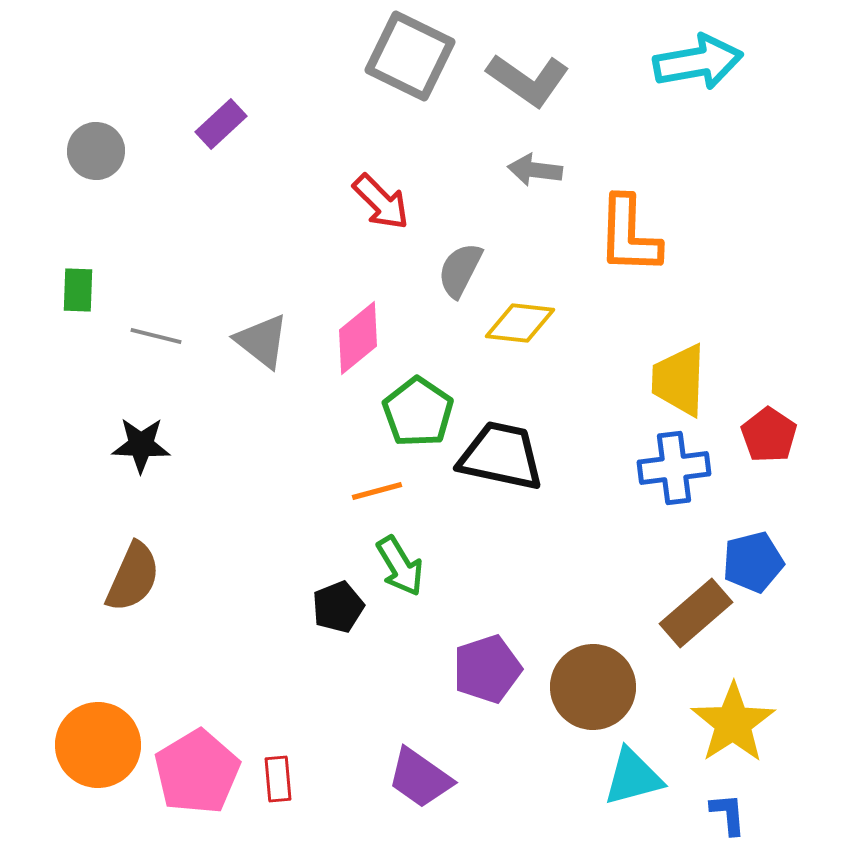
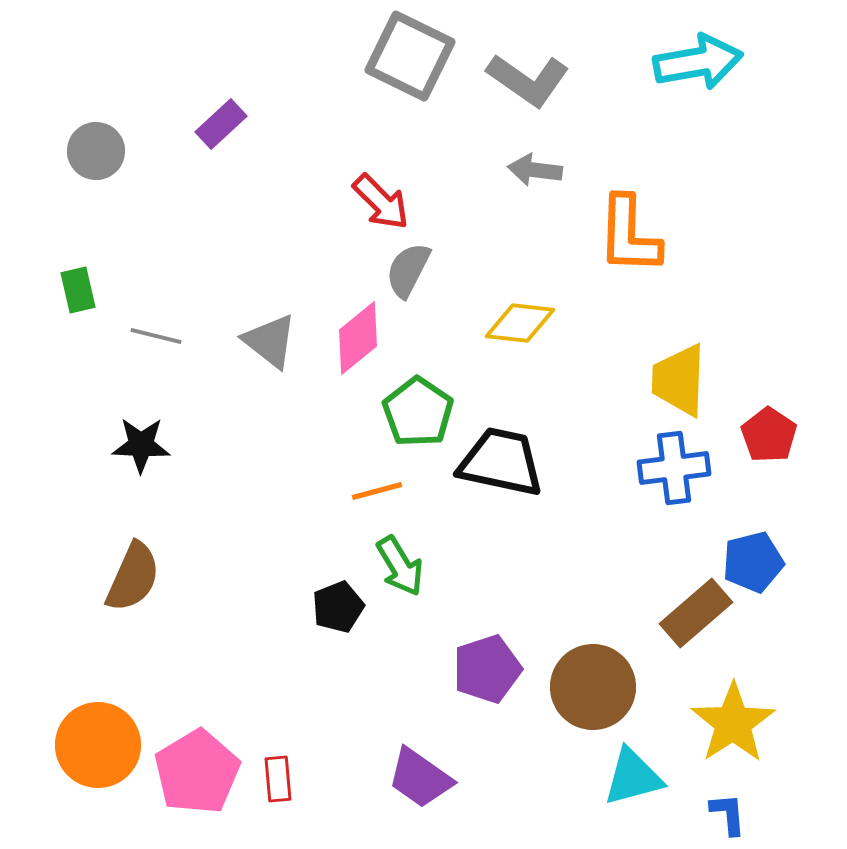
gray semicircle: moved 52 px left
green rectangle: rotated 15 degrees counterclockwise
gray triangle: moved 8 px right
black trapezoid: moved 6 px down
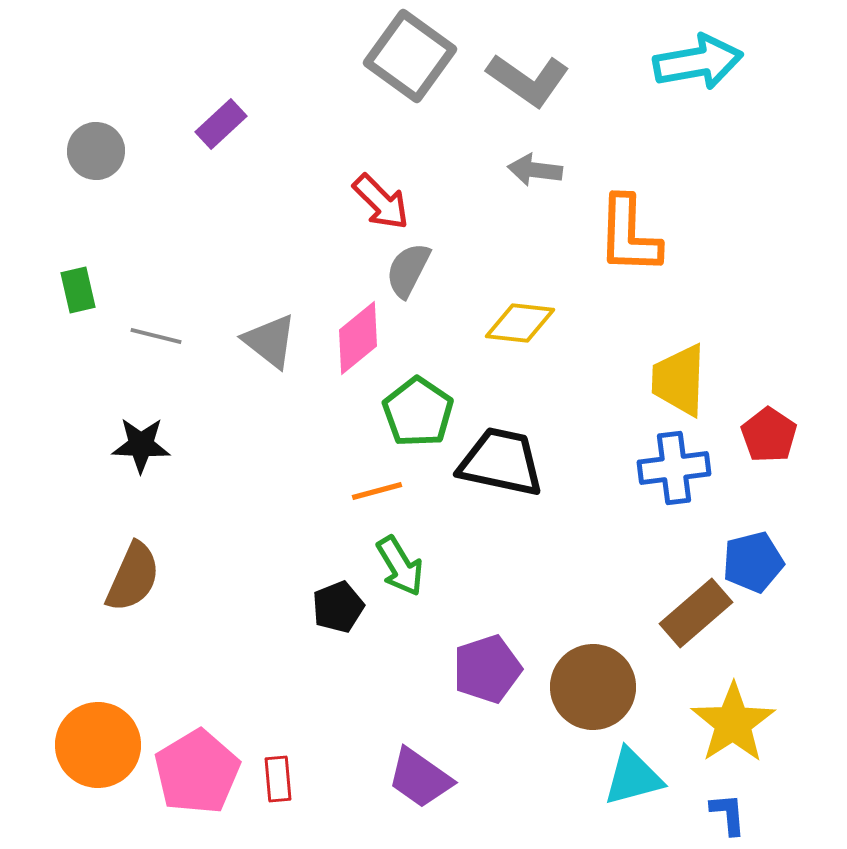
gray square: rotated 10 degrees clockwise
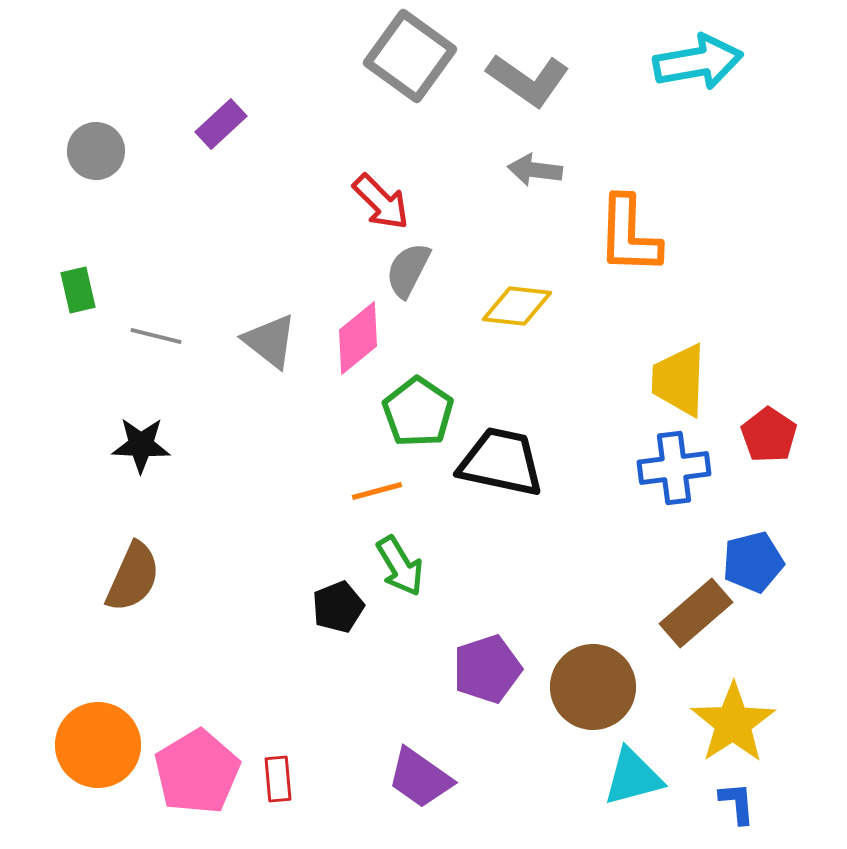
yellow diamond: moved 3 px left, 17 px up
blue L-shape: moved 9 px right, 11 px up
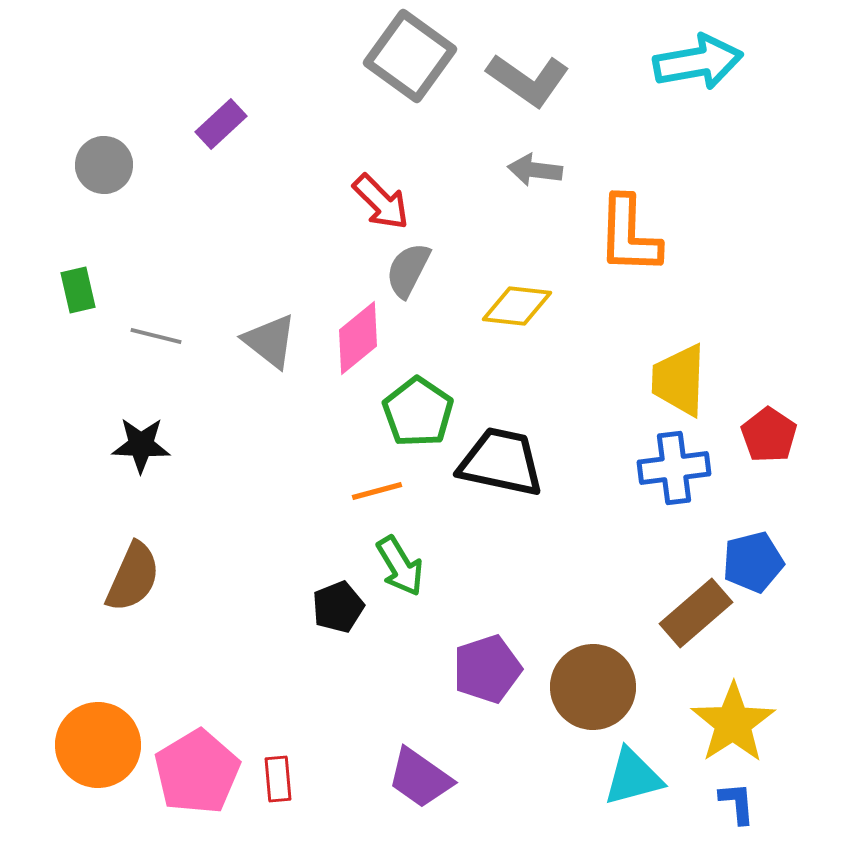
gray circle: moved 8 px right, 14 px down
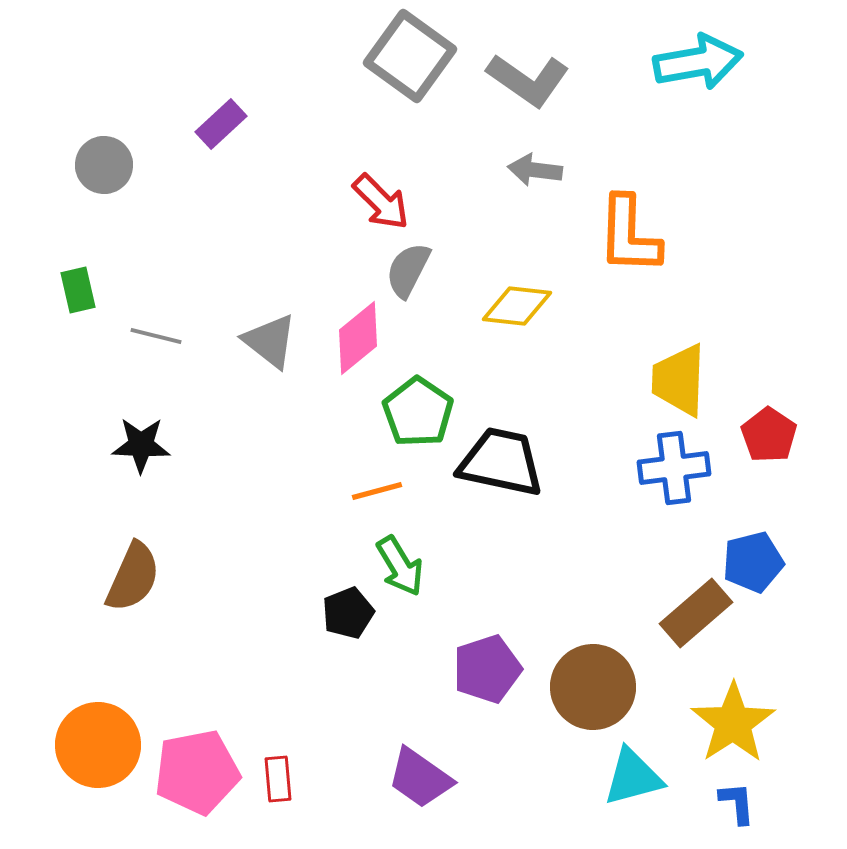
black pentagon: moved 10 px right, 6 px down
pink pentagon: rotated 20 degrees clockwise
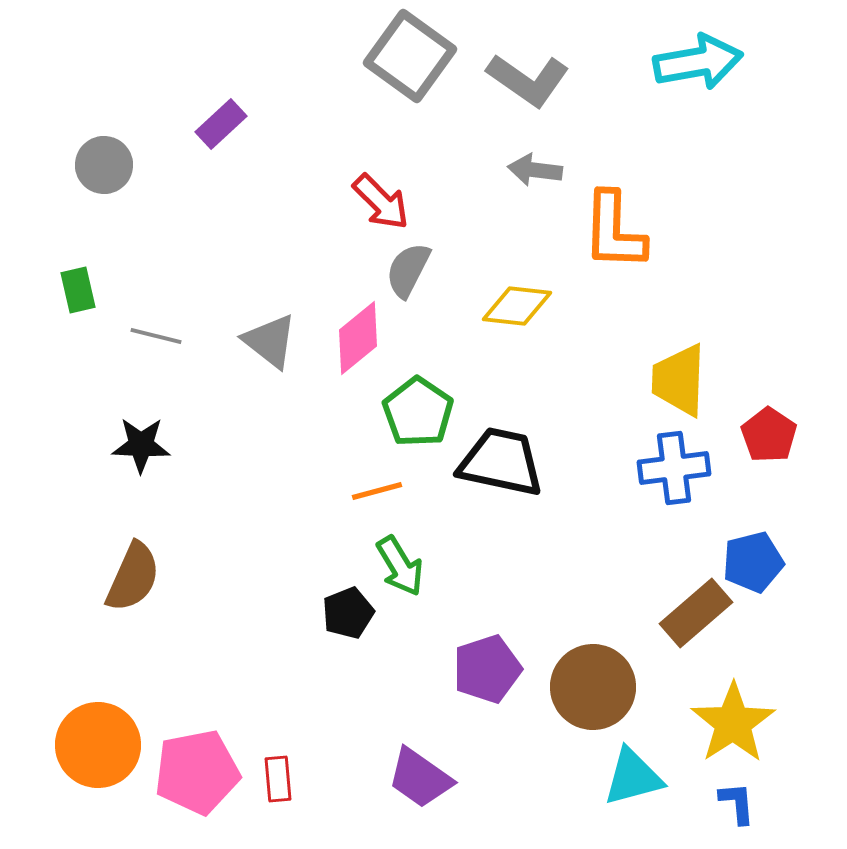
orange L-shape: moved 15 px left, 4 px up
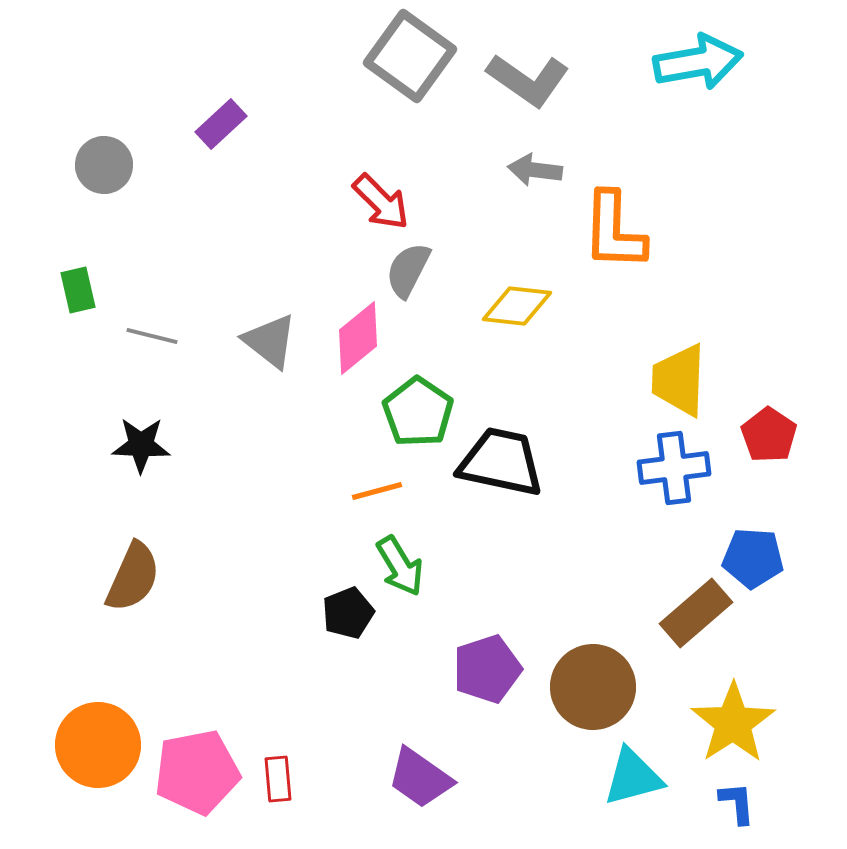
gray line: moved 4 px left
blue pentagon: moved 4 px up; rotated 18 degrees clockwise
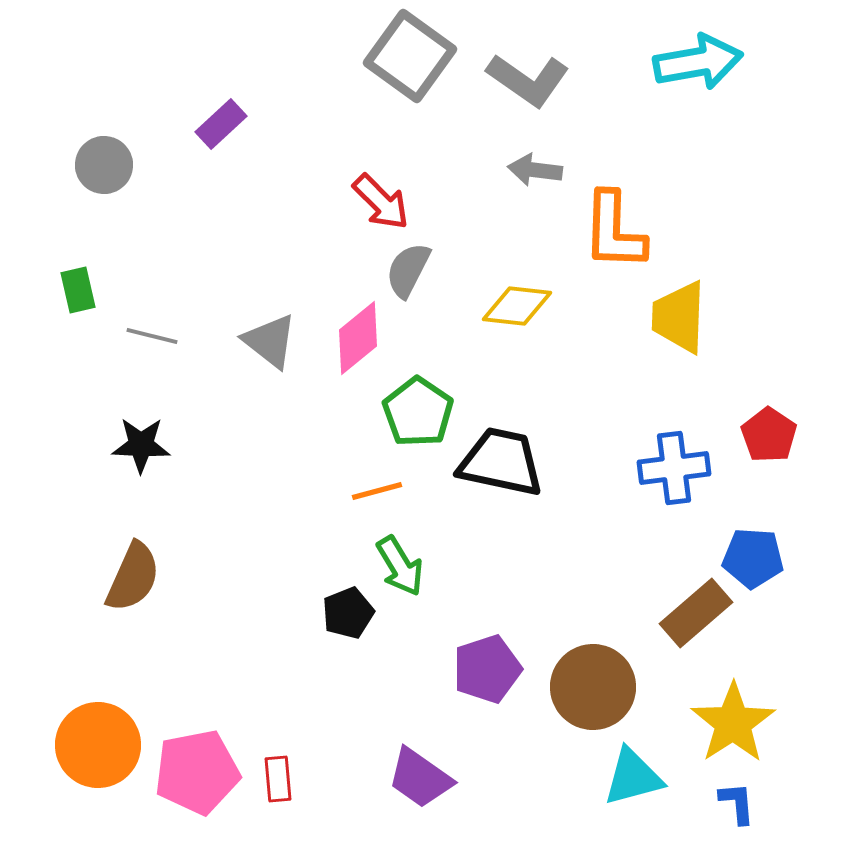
yellow trapezoid: moved 63 px up
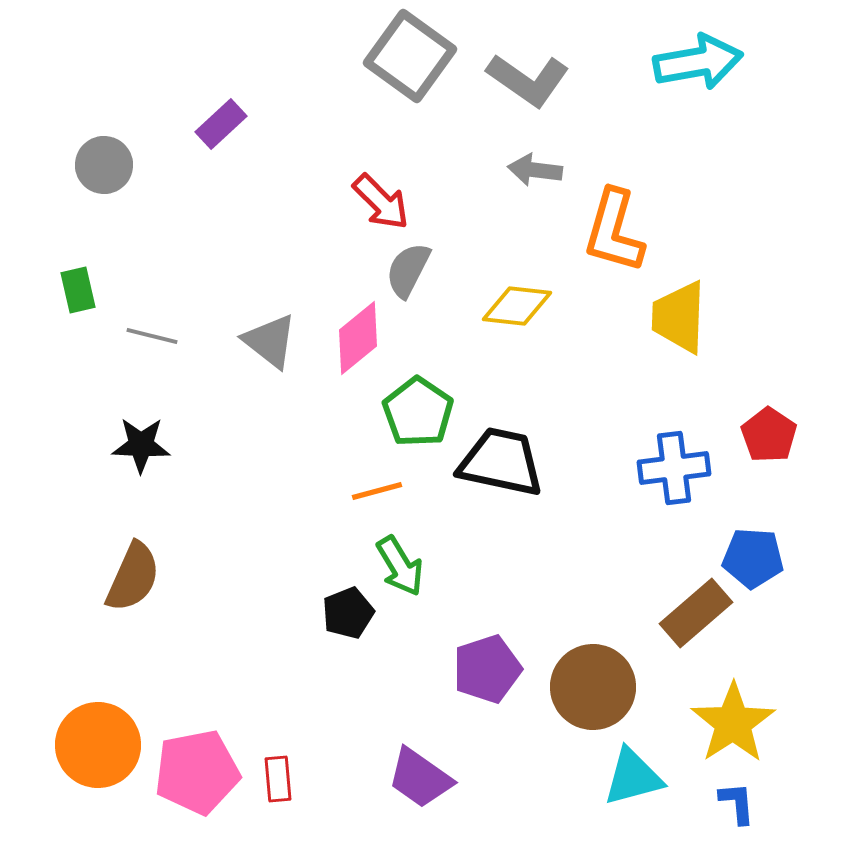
orange L-shape: rotated 14 degrees clockwise
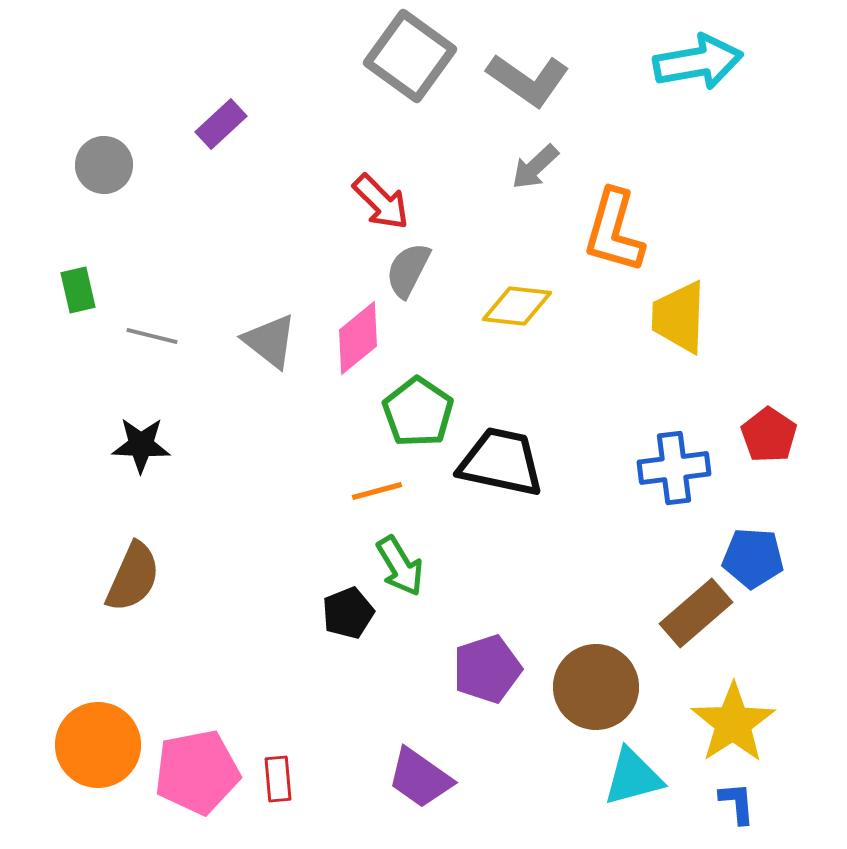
gray arrow: moved 3 px up; rotated 50 degrees counterclockwise
brown circle: moved 3 px right
